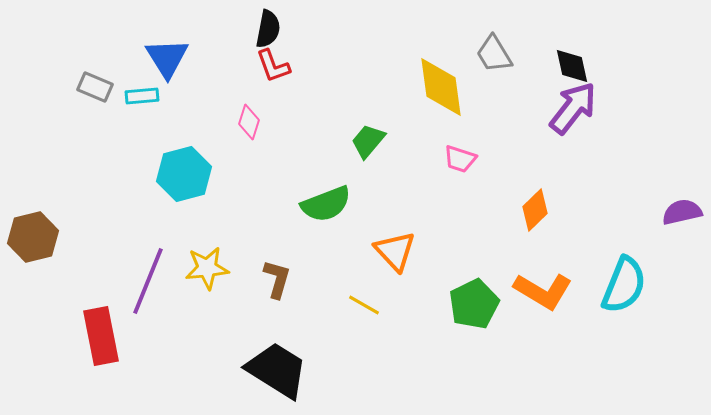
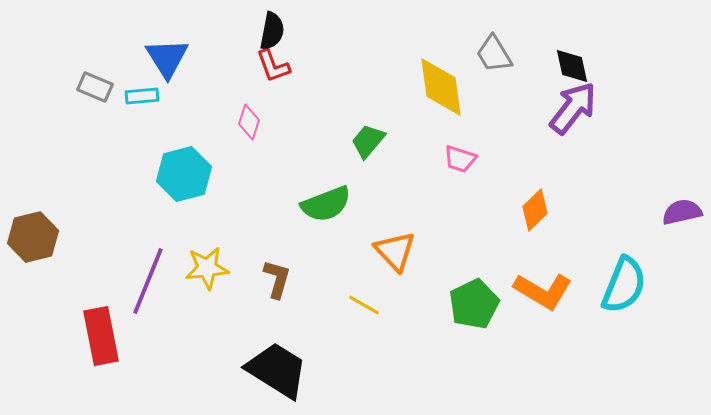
black semicircle: moved 4 px right, 2 px down
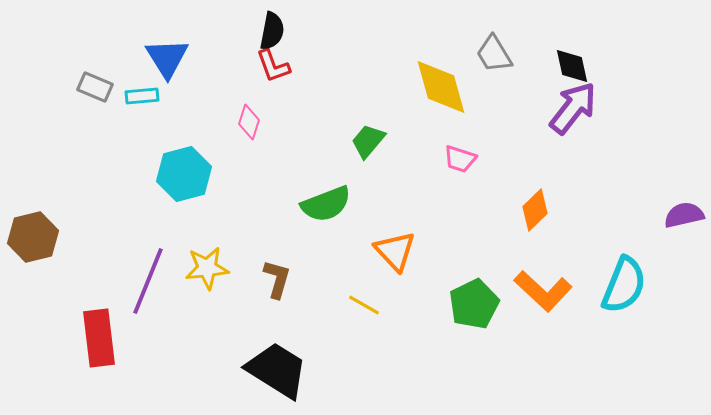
yellow diamond: rotated 8 degrees counterclockwise
purple semicircle: moved 2 px right, 3 px down
orange L-shape: rotated 12 degrees clockwise
red rectangle: moved 2 px left, 2 px down; rotated 4 degrees clockwise
